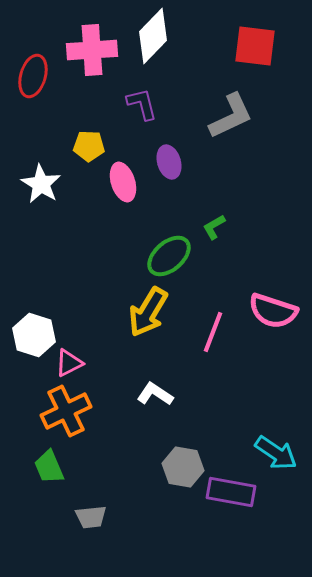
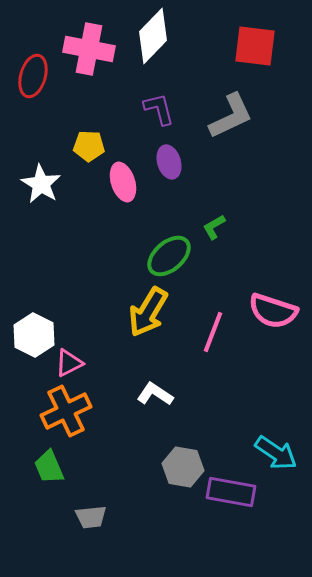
pink cross: moved 3 px left, 1 px up; rotated 15 degrees clockwise
purple L-shape: moved 17 px right, 5 px down
white hexagon: rotated 9 degrees clockwise
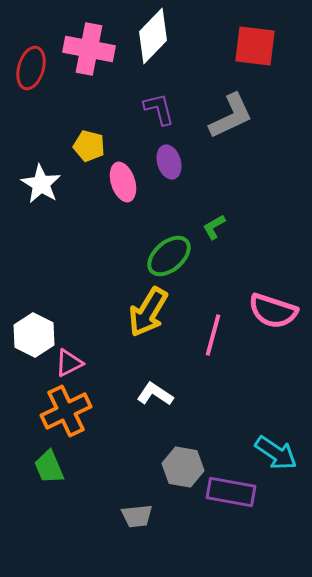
red ellipse: moved 2 px left, 8 px up
yellow pentagon: rotated 12 degrees clockwise
pink line: moved 3 px down; rotated 6 degrees counterclockwise
gray trapezoid: moved 46 px right, 1 px up
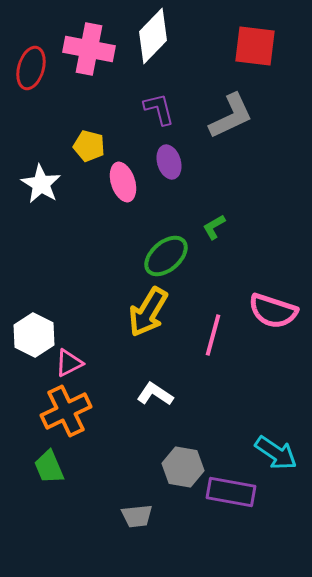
green ellipse: moved 3 px left
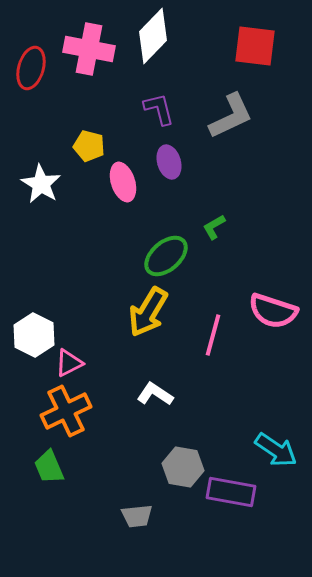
cyan arrow: moved 3 px up
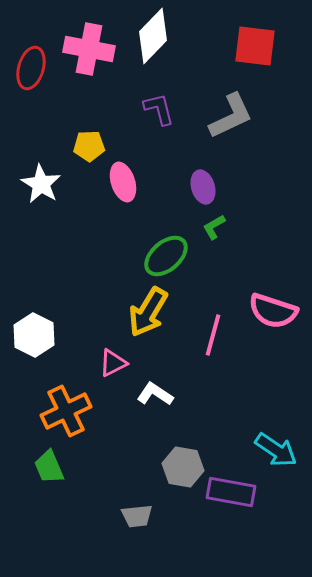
yellow pentagon: rotated 16 degrees counterclockwise
purple ellipse: moved 34 px right, 25 px down
pink triangle: moved 44 px right
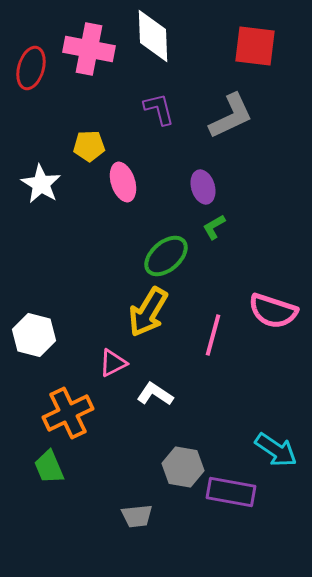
white diamond: rotated 46 degrees counterclockwise
white hexagon: rotated 12 degrees counterclockwise
orange cross: moved 2 px right, 2 px down
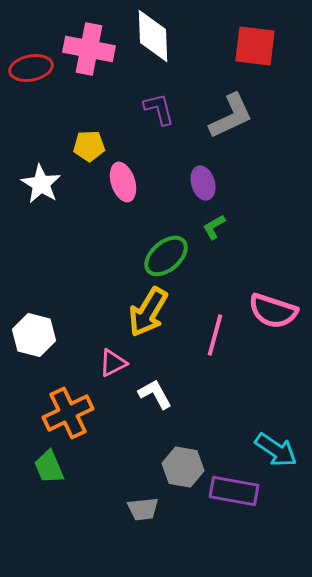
red ellipse: rotated 63 degrees clockwise
purple ellipse: moved 4 px up
pink line: moved 2 px right
white L-shape: rotated 27 degrees clockwise
purple rectangle: moved 3 px right, 1 px up
gray trapezoid: moved 6 px right, 7 px up
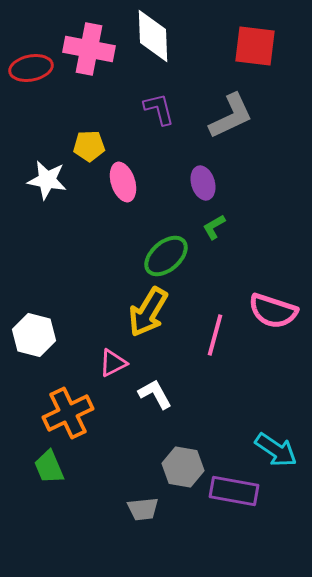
white star: moved 6 px right, 4 px up; rotated 21 degrees counterclockwise
